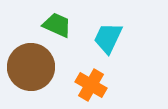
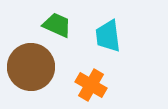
cyan trapezoid: moved 2 px up; rotated 32 degrees counterclockwise
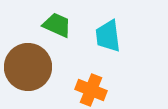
brown circle: moved 3 px left
orange cross: moved 5 px down; rotated 8 degrees counterclockwise
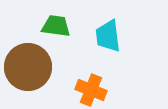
green trapezoid: moved 1 px left, 1 px down; rotated 16 degrees counterclockwise
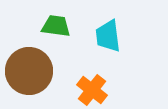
brown circle: moved 1 px right, 4 px down
orange cross: moved 1 px right; rotated 16 degrees clockwise
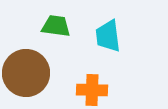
brown circle: moved 3 px left, 2 px down
orange cross: rotated 36 degrees counterclockwise
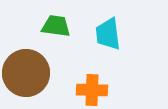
cyan trapezoid: moved 2 px up
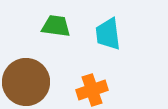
brown circle: moved 9 px down
orange cross: rotated 20 degrees counterclockwise
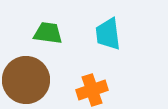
green trapezoid: moved 8 px left, 7 px down
brown circle: moved 2 px up
